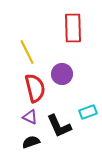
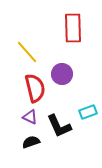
yellow line: rotated 15 degrees counterclockwise
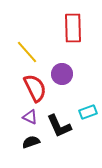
red semicircle: rotated 12 degrees counterclockwise
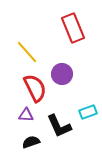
red rectangle: rotated 20 degrees counterclockwise
purple triangle: moved 4 px left, 2 px up; rotated 21 degrees counterclockwise
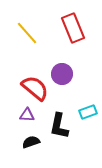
yellow line: moved 19 px up
red semicircle: rotated 24 degrees counterclockwise
purple triangle: moved 1 px right
black L-shape: rotated 36 degrees clockwise
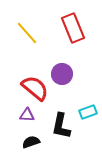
black L-shape: moved 2 px right
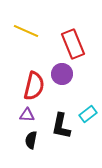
red rectangle: moved 16 px down
yellow line: moved 1 px left, 2 px up; rotated 25 degrees counterclockwise
red semicircle: moved 1 px left, 2 px up; rotated 64 degrees clockwise
cyan rectangle: moved 2 px down; rotated 18 degrees counterclockwise
black semicircle: moved 2 px up; rotated 60 degrees counterclockwise
